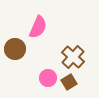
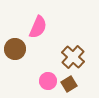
pink circle: moved 3 px down
brown square: moved 2 px down
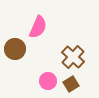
brown square: moved 2 px right
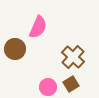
pink circle: moved 6 px down
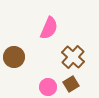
pink semicircle: moved 11 px right, 1 px down
brown circle: moved 1 px left, 8 px down
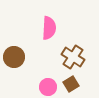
pink semicircle: rotated 20 degrees counterclockwise
brown cross: rotated 10 degrees counterclockwise
